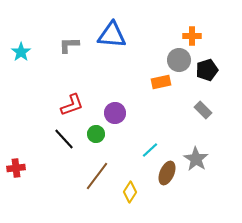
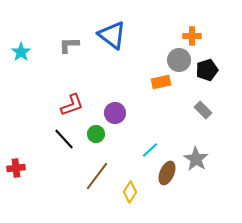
blue triangle: rotated 32 degrees clockwise
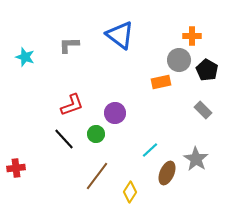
blue triangle: moved 8 px right
cyan star: moved 4 px right, 5 px down; rotated 18 degrees counterclockwise
black pentagon: rotated 25 degrees counterclockwise
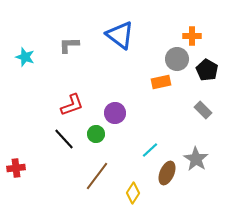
gray circle: moved 2 px left, 1 px up
yellow diamond: moved 3 px right, 1 px down
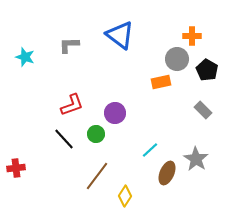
yellow diamond: moved 8 px left, 3 px down
